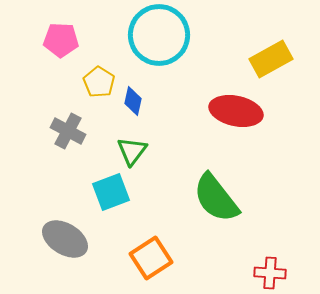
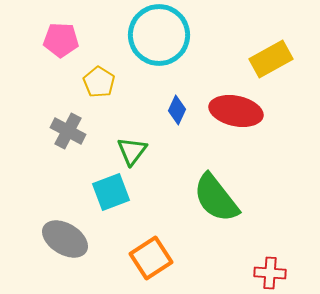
blue diamond: moved 44 px right, 9 px down; rotated 12 degrees clockwise
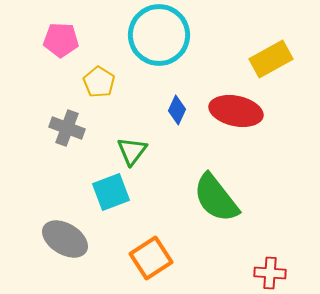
gray cross: moved 1 px left, 3 px up; rotated 8 degrees counterclockwise
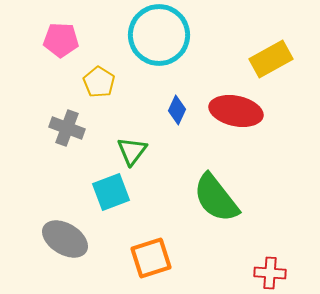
orange square: rotated 15 degrees clockwise
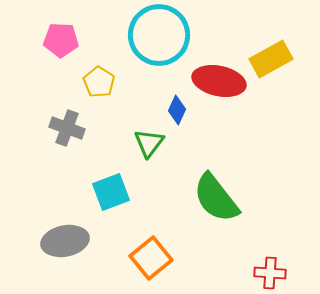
red ellipse: moved 17 px left, 30 px up
green triangle: moved 17 px right, 8 px up
gray ellipse: moved 2 px down; rotated 42 degrees counterclockwise
orange square: rotated 21 degrees counterclockwise
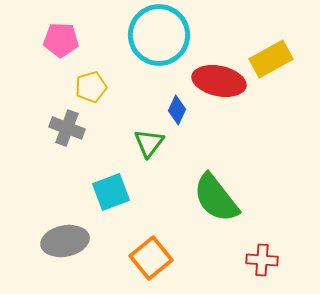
yellow pentagon: moved 8 px left, 5 px down; rotated 24 degrees clockwise
red cross: moved 8 px left, 13 px up
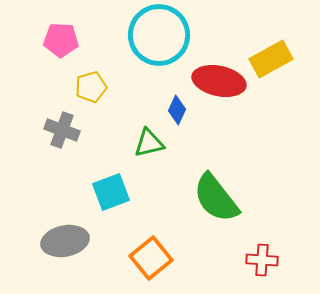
gray cross: moved 5 px left, 2 px down
green triangle: rotated 40 degrees clockwise
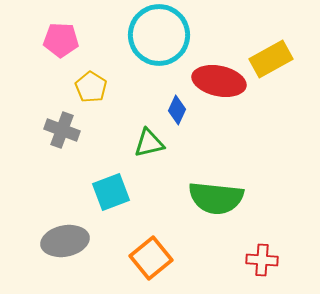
yellow pentagon: rotated 24 degrees counterclockwise
green semicircle: rotated 46 degrees counterclockwise
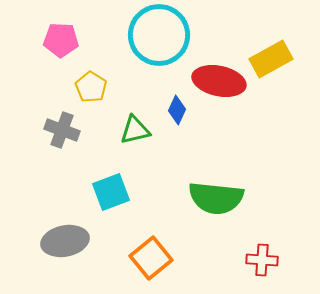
green triangle: moved 14 px left, 13 px up
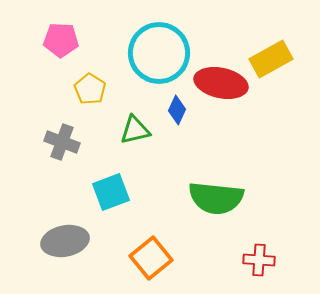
cyan circle: moved 18 px down
red ellipse: moved 2 px right, 2 px down
yellow pentagon: moved 1 px left, 2 px down
gray cross: moved 12 px down
red cross: moved 3 px left
